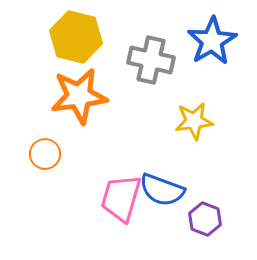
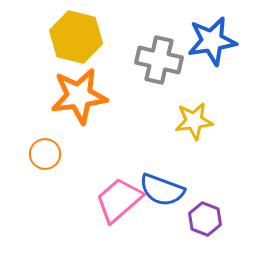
blue star: rotated 21 degrees clockwise
gray cross: moved 8 px right
pink trapezoid: moved 2 px left, 2 px down; rotated 33 degrees clockwise
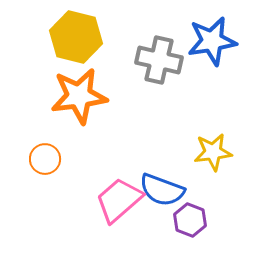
yellow star: moved 19 px right, 31 px down
orange circle: moved 5 px down
purple hexagon: moved 15 px left, 1 px down
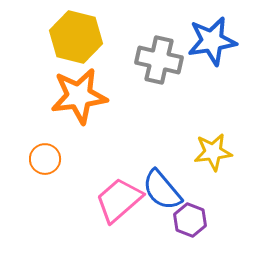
blue semicircle: rotated 30 degrees clockwise
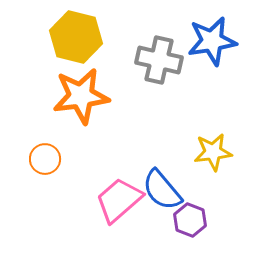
orange star: moved 2 px right
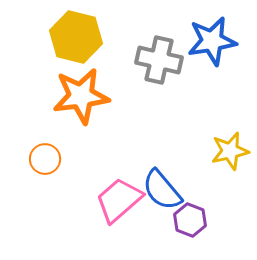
yellow star: moved 17 px right, 1 px up; rotated 6 degrees counterclockwise
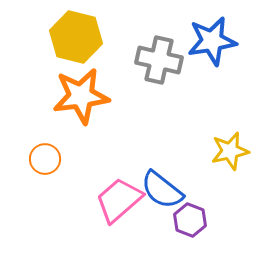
blue semicircle: rotated 12 degrees counterclockwise
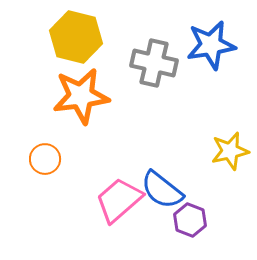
blue star: moved 1 px left, 4 px down
gray cross: moved 5 px left, 3 px down
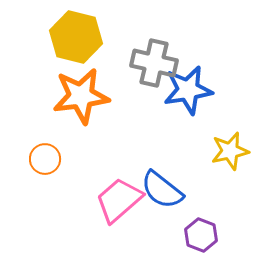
blue star: moved 23 px left, 45 px down
purple hexagon: moved 11 px right, 15 px down
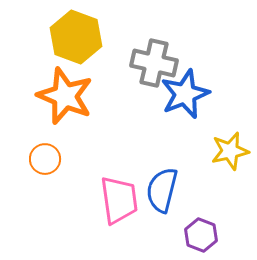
yellow hexagon: rotated 6 degrees clockwise
blue star: moved 3 px left, 4 px down; rotated 12 degrees counterclockwise
orange star: moved 16 px left; rotated 30 degrees clockwise
blue semicircle: rotated 66 degrees clockwise
pink trapezoid: rotated 123 degrees clockwise
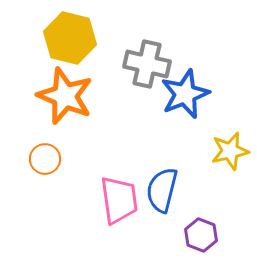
yellow hexagon: moved 6 px left, 1 px down; rotated 6 degrees counterclockwise
gray cross: moved 7 px left, 1 px down
